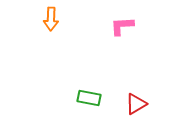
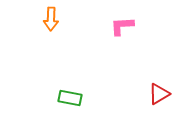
green rectangle: moved 19 px left
red triangle: moved 23 px right, 10 px up
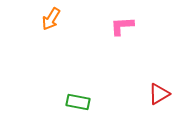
orange arrow: rotated 30 degrees clockwise
green rectangle: moved 8 px right, 4 px down
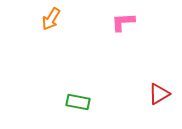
pink L-shape: moved 1 px right, 4 px up
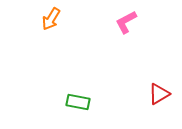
pink L-shape: moved 3 px right; rotated 25 degrees counterclockwise
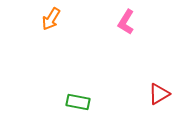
pink L-shape: rotated 30 degrees counterclockwise
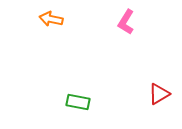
orange arrow: rotated 70 degrees clockwise
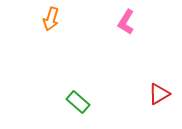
orange arrow: rotated 85 degrees counterclockwise
green rectangle: rotated 30 degrees clockwise
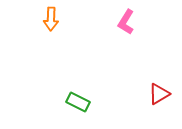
orange arrow: rotated 15 degrees counterclockwise
green rectangle: rotated 15 degrees counterclockwise
